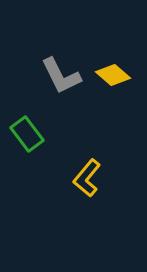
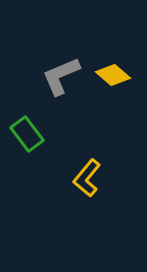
gray L-shape: rotated 93 degrees clockwise
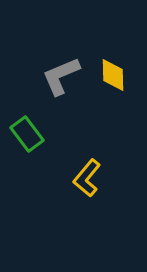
yellow diamond: rotated 48 degrees clockwise
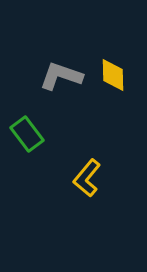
gray L-shape: rotated 42 degrees clockwise
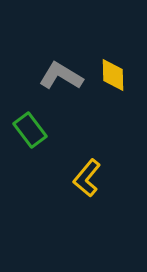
gray L-shape: rotated 12 degrees clockwise
green rectangle: moved 3 px right, 4 px up
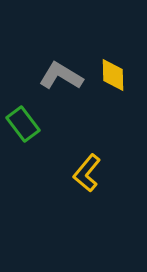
green rectangle: moved 7 px left, 6 px up
yellow L-shape: moved 5 px up
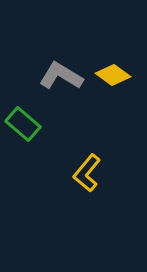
yellow diamond: rotated 52 degrees counterclockwise
green rectangle: rotated 12 degrees counterclockwise
